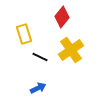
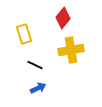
red diamond: moved 1 px right, 1 px down
yellow cross: rotated 25 degrees clockwise
black line: moved 5 px left, 8 px down
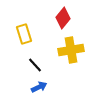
black line: rotated 21 degrees clockwise
blue arrow: moved 1 px right, 1 px up
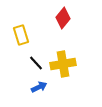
yellow rectangle: moved 3 px left, 1 px down
yellow cross: moved 8 px left, 14 px down
black line: moved 1 px right, 2 px up
